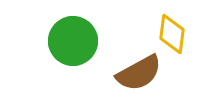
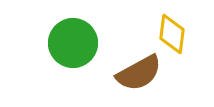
green circle: moved 2 px down
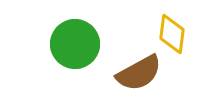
green circle: moved 2 px right, 1 px down
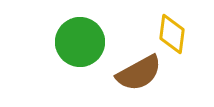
green circle: moved 5 px right, 2 px up
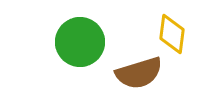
brown semicircle: rotated 12 degrees clockwise
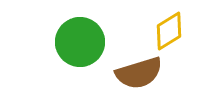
yellow diamond: moved 3 px left, 3 px up; rotated 51 degrees clockwise
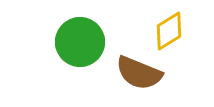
brown semicircle: rotated 39 degrees clockwise
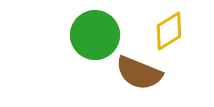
green circle: moved 15 px right, 7 px up
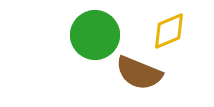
yellow diamond: rotated 9 degrees clockwise
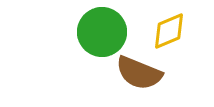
green circle: moved 7 px right, 3 px up
